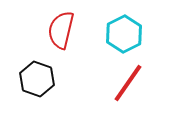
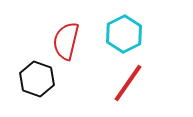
red semicircle: moved 5 px right, 11 px down
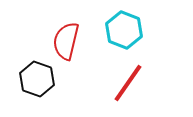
cyan hexagon: moved 4 px up; rotated 12 degrees counterclockwise
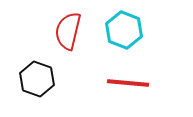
red semicircle: moved 2 px right, 10 px up
red line: rotated 60 degrees clockwise
